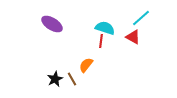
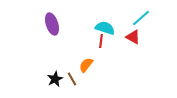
purple ellipse: rotated 40 degrees clockwise
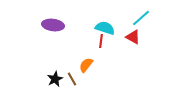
purple ellipse: moved 1 px right, 1 px down; rotated 65 degrees counterclockwise
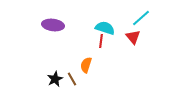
red triangle: rotated 21 degrees clockwise
orange semicircle: rotated 21 degrees counterclockwise
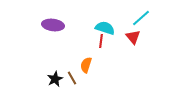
brown line: moved 1 px up
